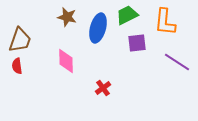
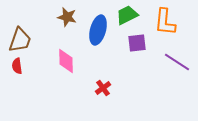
blue ellipse: moved 2 px down
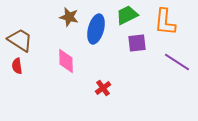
brown star: moved 2 px right
blue ellipse: moved 2 px left, 1 px up
brown trapezoid: rotated 76 degrees counterclockwise
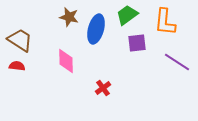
green trapezoid: rotated 10 degrees counterclockwise
red semicircle: rotated 105 degrees clockwise
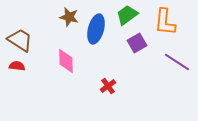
purple square: rotated 24 degrees counterclockwise
red cross: moved 5 px right, 2 px up
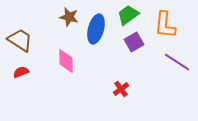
green trapezoid: moved 1 px right
orange L-shape: moved 3 px down
purple square: moved 3 px left, 1 px up
red semicircle: moved 4 px right, 6 px down; rotated 28 degrees counterclockwise
red cross: moved 13 px right, 3 px down
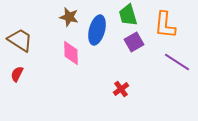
green trapezoid: rotated 70 degrees counterclockwise
blue ellipse: moved 1 px right, 1 px down
pink diamond: moved 5 px right, 8 px up
red semicircle: moved 4 px left, 2 px down; rotated 42 degrees counterclockwise
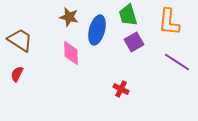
orange L-shape: moved 4 px right, 3 px up
red cross: rotated 28 degrees counterclockwise
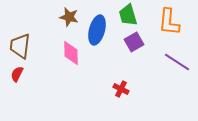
brown trapezoid: moved 6 px down; rotated 116 degrees counterclockwise
